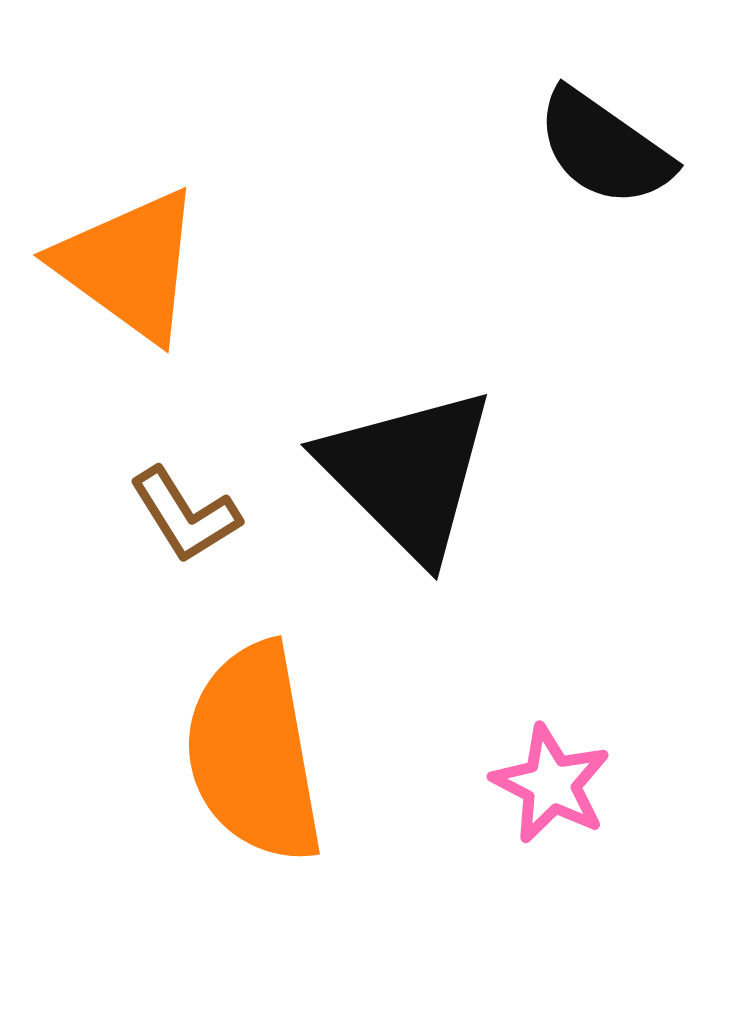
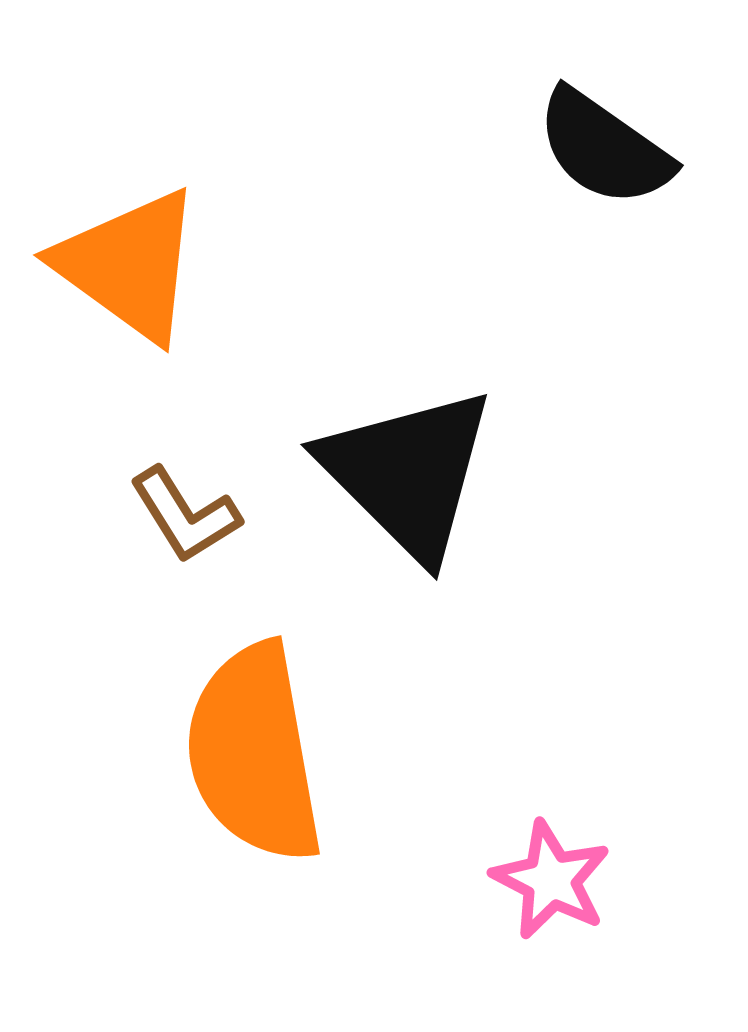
pink star: moved 96 px down
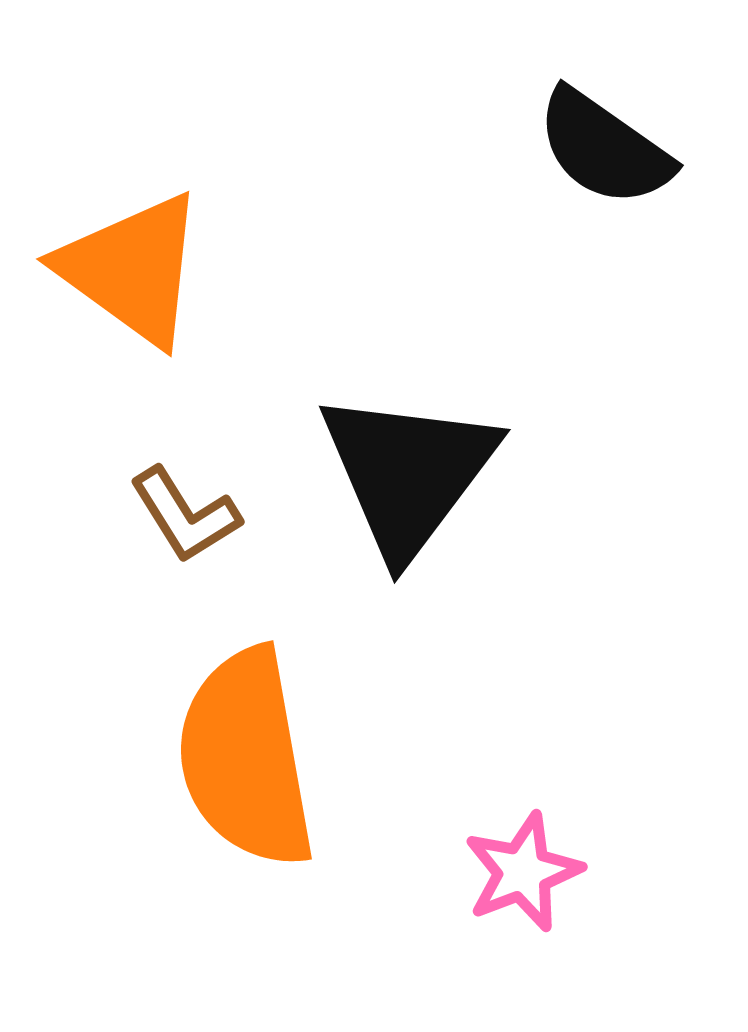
orange triangle: moved 3 px right, 4 px down
black triangle: rotated 22 degrees clockwise
orange semicircle: moved 8 px left, 5 px down
pink star: moved 28 px left, 8 px up; rotated 24 degrees clockwise
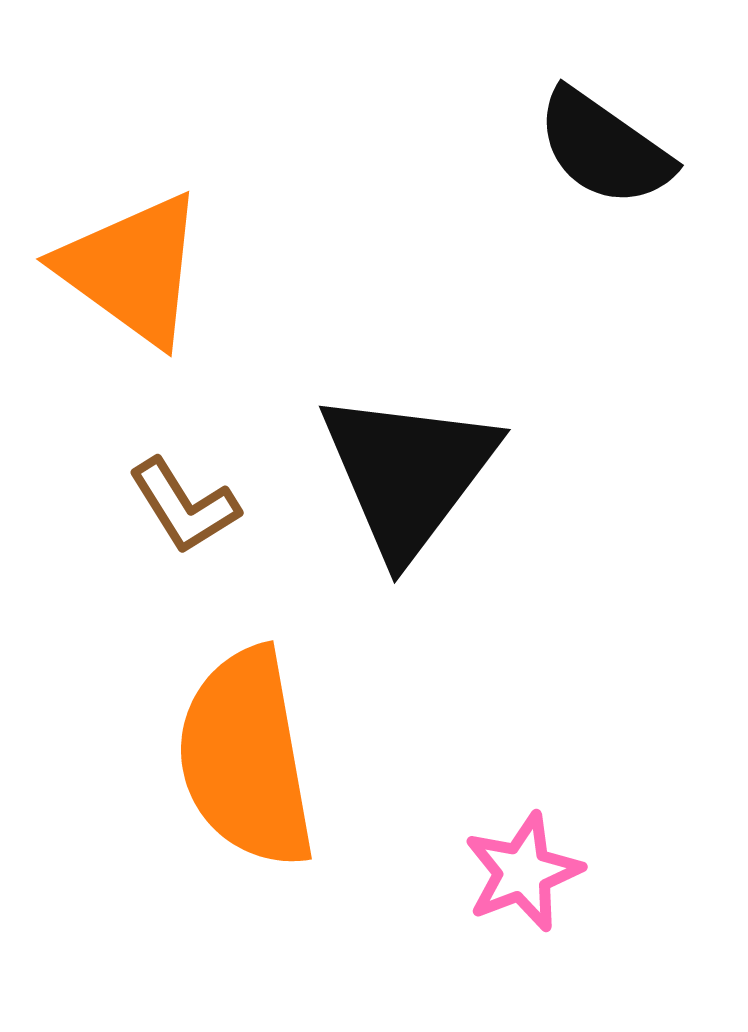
brown L-shape: moved 1 px left, 9 px up
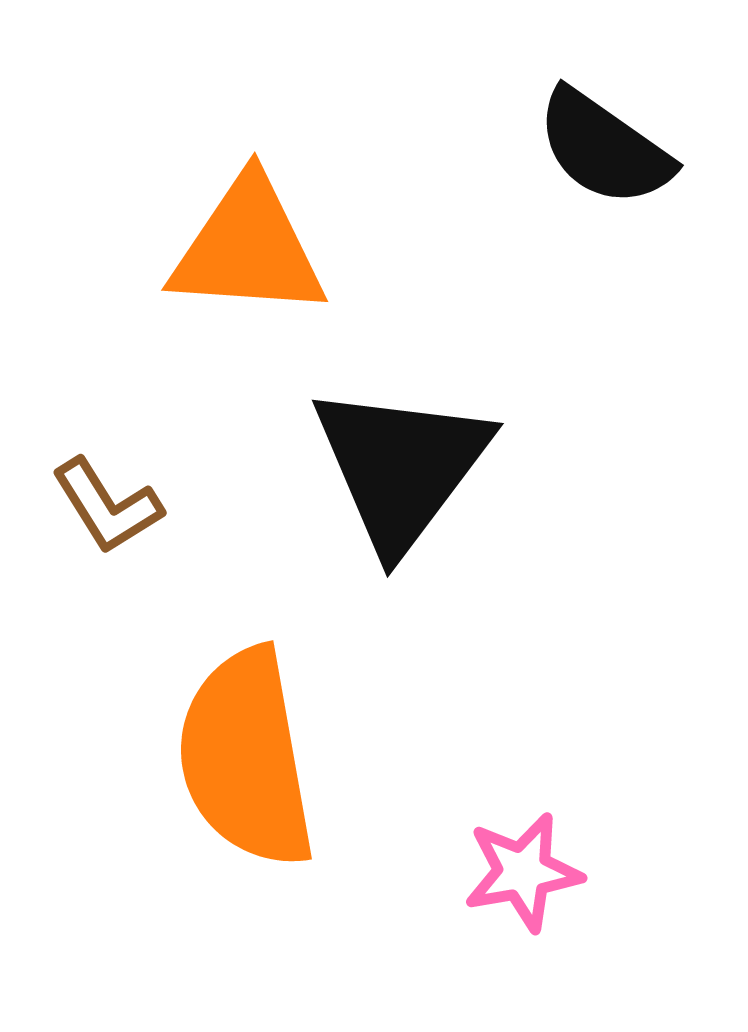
orange triangle: moved 116 px right, 21 px up; rotated 32 degrees counterclockwise
black triangle: moved 7 px left, 6 px up
brown L-shape: moved 77 px left
pink star: rotated 11 degrees clockwise
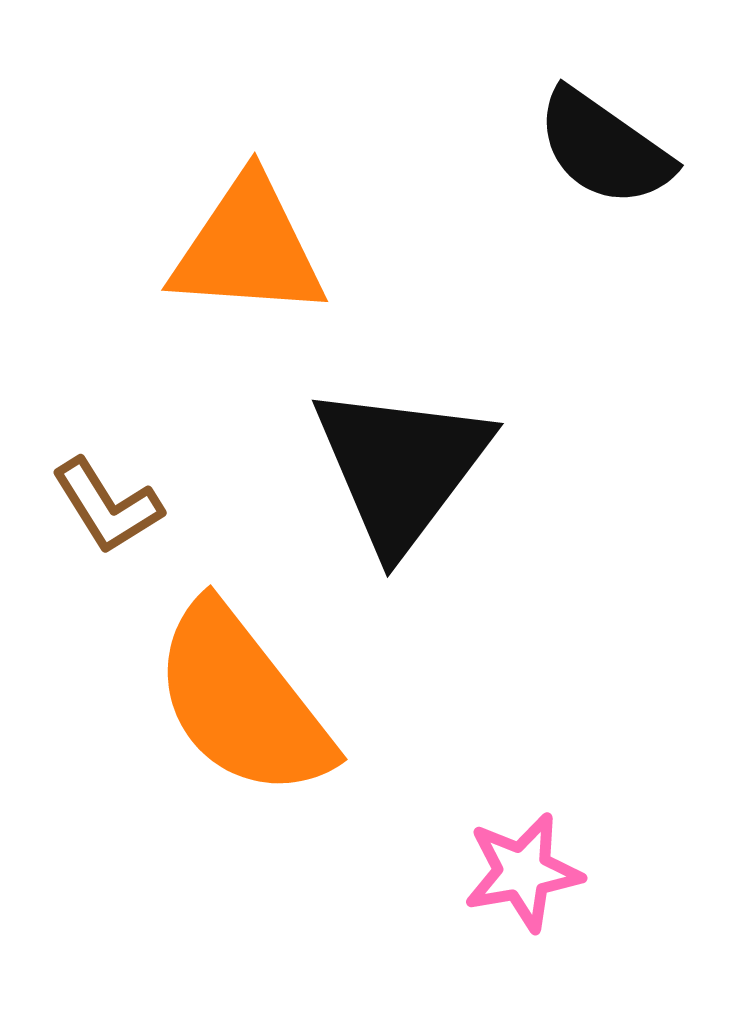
orange semicircle: moved 4 px left, 57 px up; rotated 28 degrees counterclockwise
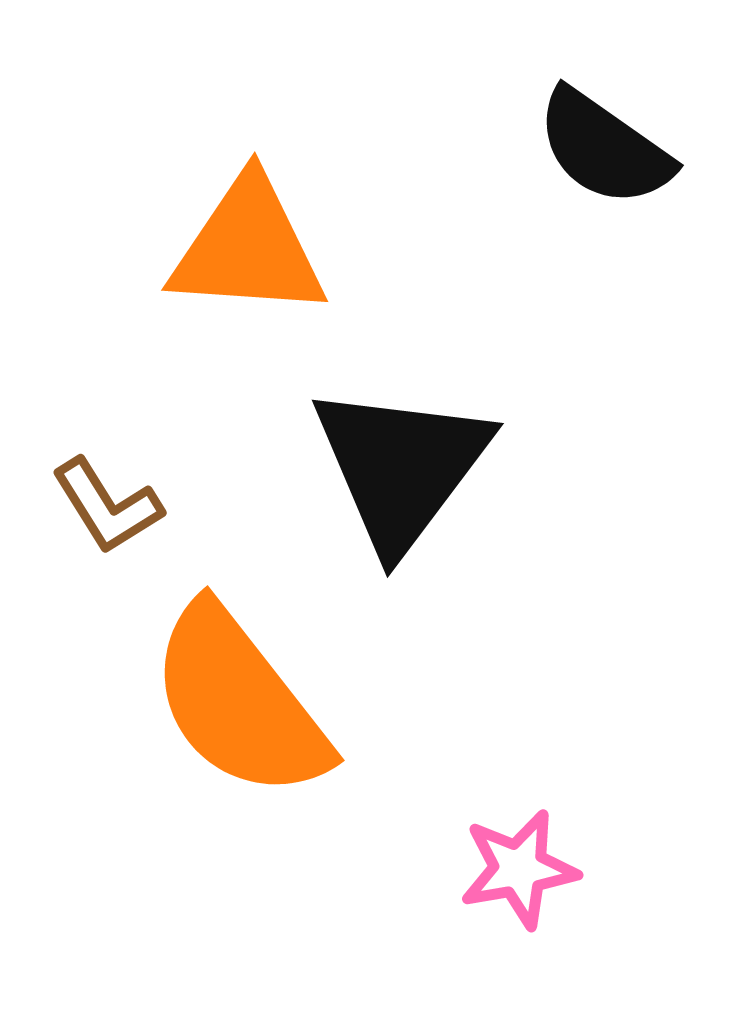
orange semicircle: moved 3 px left, 1 px down
pink star: moved 4 px left, 3 px up
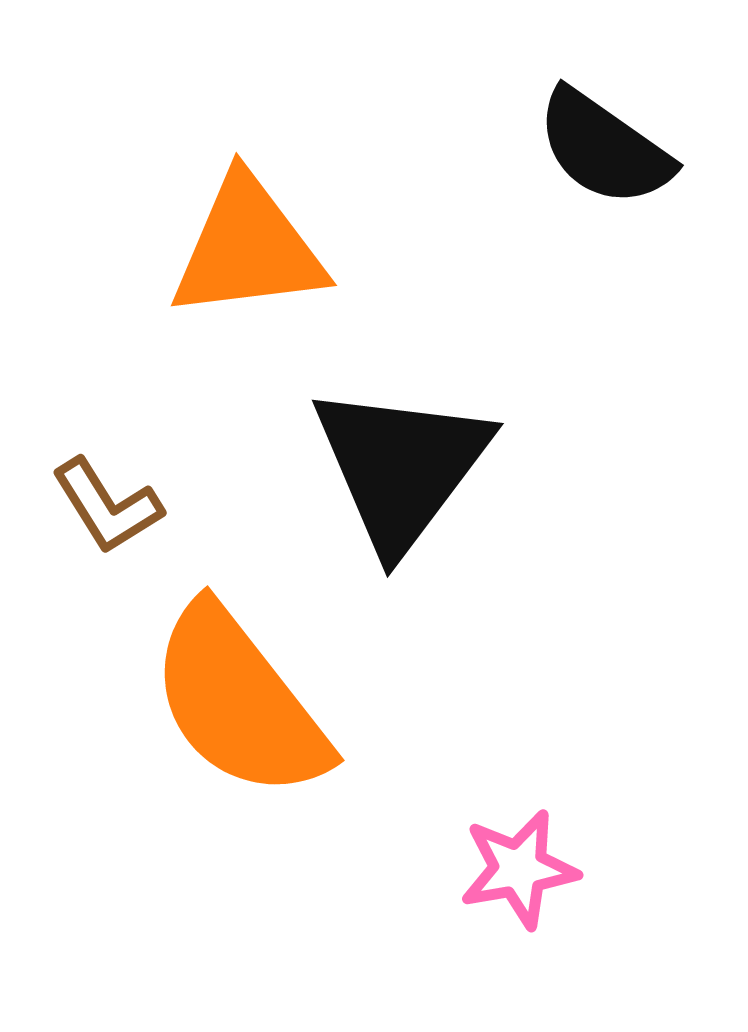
orange triangle: rotated 11 degrees counterclockwise
